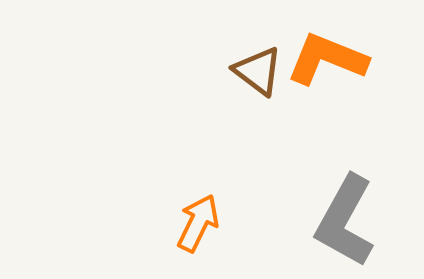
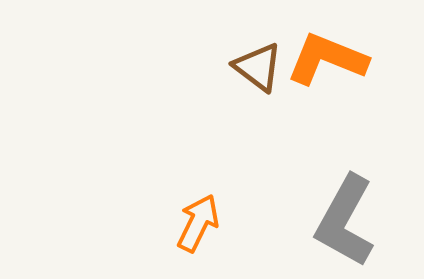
brown triangle: moved 4 px up
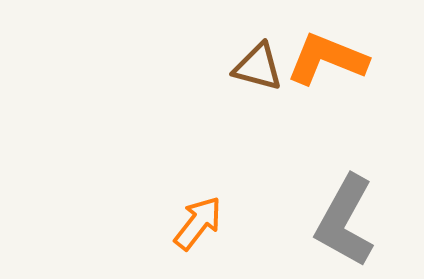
brown triangle: rotated 22 degrees counterclockwise
orange arrow: rotated 12 degrees clockwise
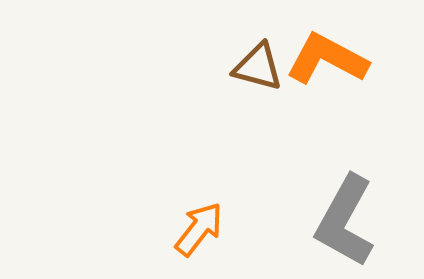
orange L-shape: rotated 6 degrees clockwise
orange arrow: moved 1 px right, 6 px down
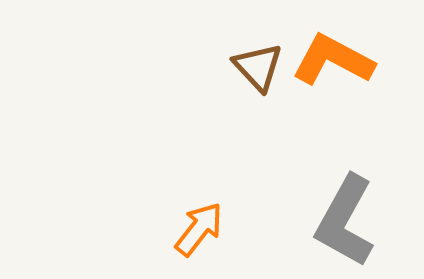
orange L-shape: moved 6 px right, 1 px down
brown triangle: rotated 32 degrees clockwise
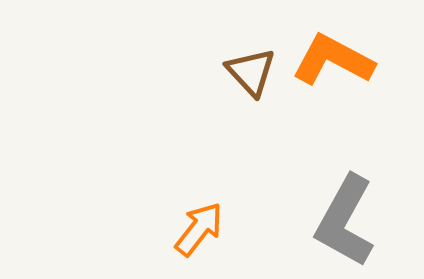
brown triangle: moved 7 px left, 5 px down
